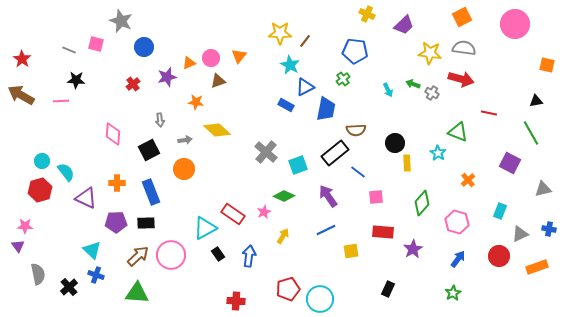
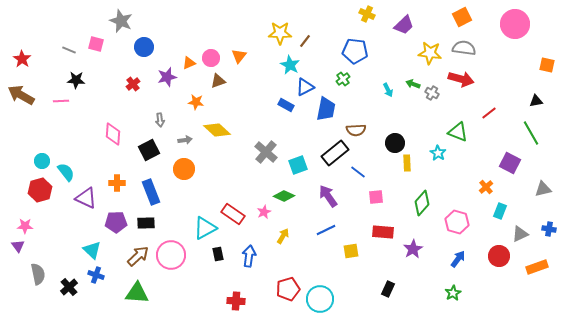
red line at (489, 113): rotated 49 degrees counterclockwise
orange cross at (468, 180): moved 18 px right, 7 px down
black rectangle at (218, 254): rotated 24 degrees clockwise
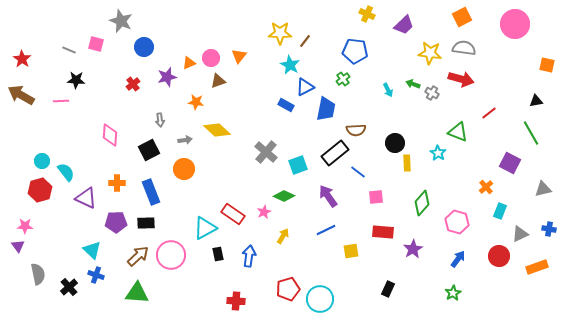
pink diamond at (113, 134): moved 3 px left, 1 px down
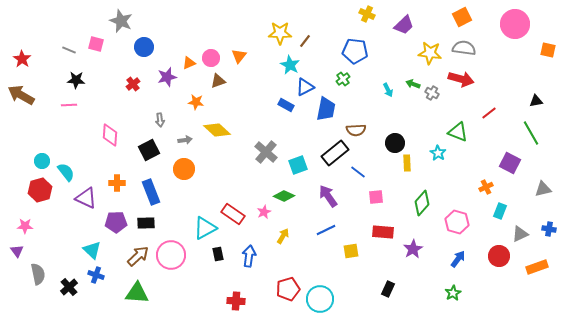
orange square at (547, 65): moved 1 px right, 15 px up
pink line at (61, 101): moved 8 px right, 4 px down
orange cross at (486, 187): rotated 16 degrees clockwise
purple triangle at (18, 246): moved 1 px left, 5 px down
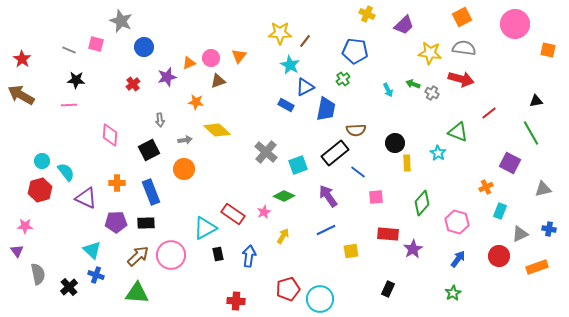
red rectangle at (383, 232): moved 5 px right, 2 px down
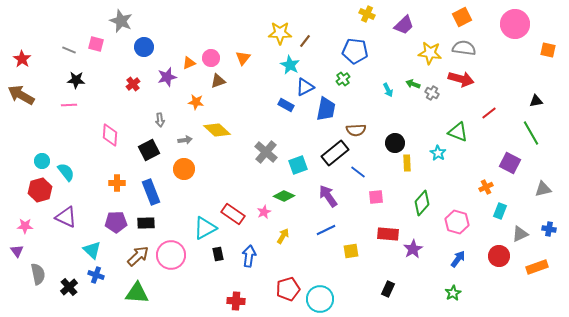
orange triangle at (239, 56): moved 4 px right, 2 px down
purple triangle at (86, 198): moved 20 px left, 19 px down
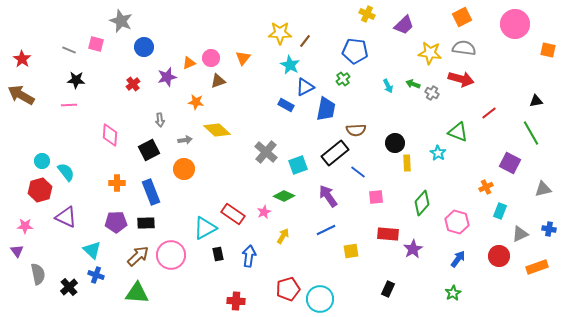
cyan arrow at (388, 90): moved 4 px up
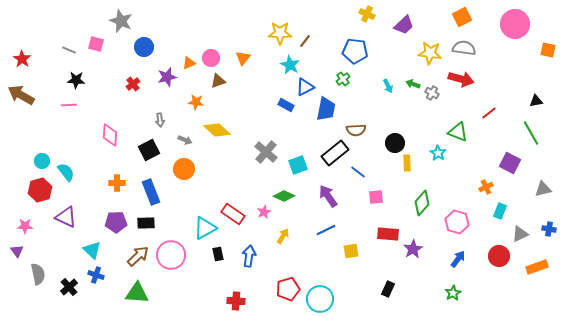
gray arrow at (185, 140): rotated 32 degrees clockwise
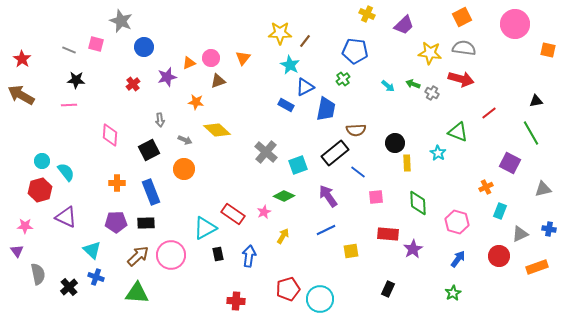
cyan arrow at (388, 86): rotated 24 degrees counterclockwise
green diamond at (422, 203): moved 4 px left; rotated 45 degrees counterclockwise
blue cross at (96, 275): moved 2 px down
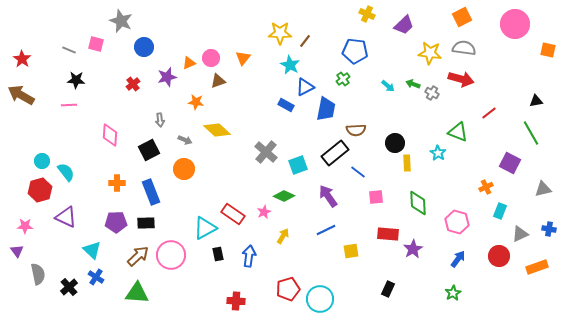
blue cross at (96, 277): rotated 14 degrees clockwise
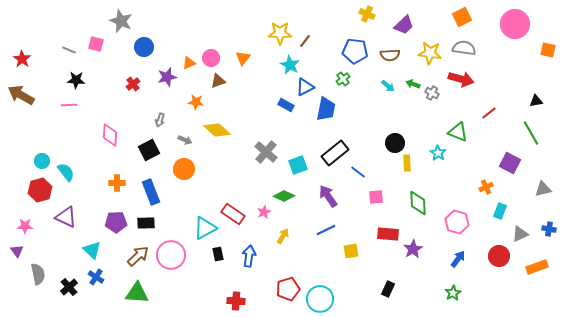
gray arrow at (160, 120): rotated 24 degrees clockwise
brown semicircle at (356, 130): moved 34 px right, 75 px up
